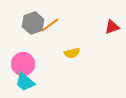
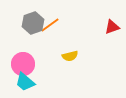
yellow semicircle: moved 2 px left, 3 px down
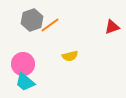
gray hexagon: moved 1 px left, 3 px up
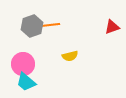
gray hexagon: moved 6 px down
orange line: rotated 30 degrees clockwise
cyan trapezoid: moved 1 px right
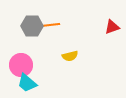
gray hexagon: rotated 20 degrees clockwise
pink circle: moved 2 px left, 1 px down
cyan trapezoid: moved 1 px right, 1 px down
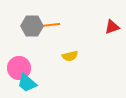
pink circle: moved 2 px left, 3 px down
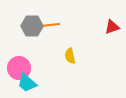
yellow semicircle: rotated 91 degrees clockwise
